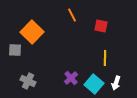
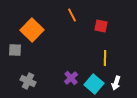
orange square: moved 2 px up
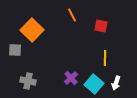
gray cross: rotated 14 degrees counterclockwise
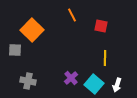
white arrow: moved 1 px right, 2 px down
